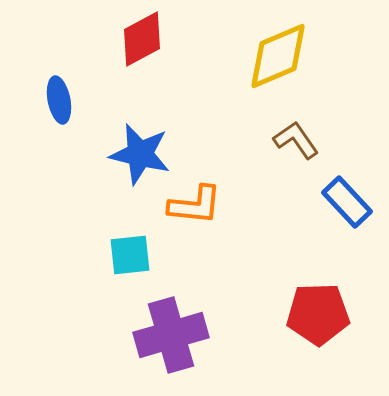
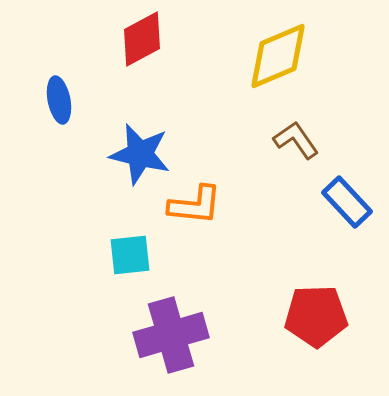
red pentagon: moved 2 px left, 2 px down
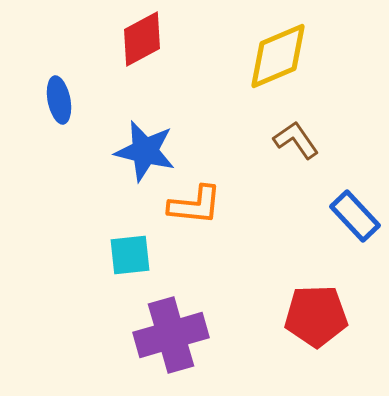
blue star: moved 5 px right, 3 px up
blue rectangle: moved 8 px right, 14 px down
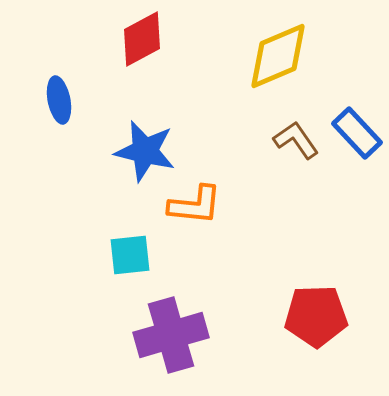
blue rectangle: moved 2 px right, 83 px up
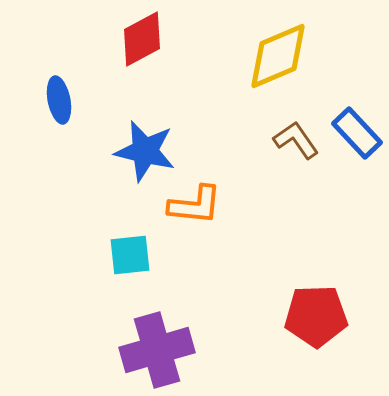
purple cross: moved 14 px left, 15 px down
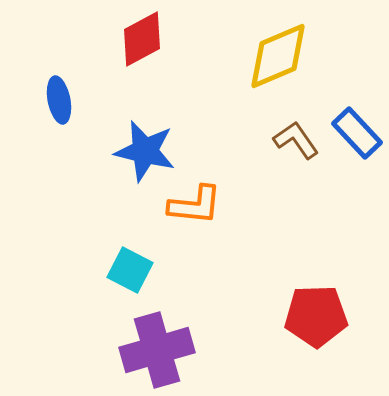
cyan square: moved 15 px down; rotated 33 degrees clockwise
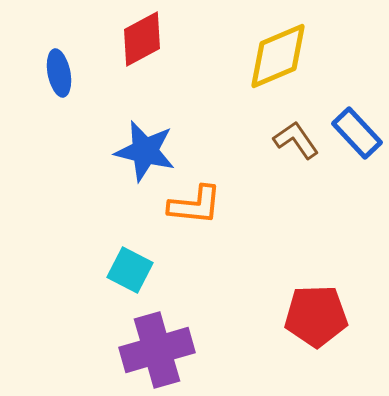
blue ellipse: moved 27 px up
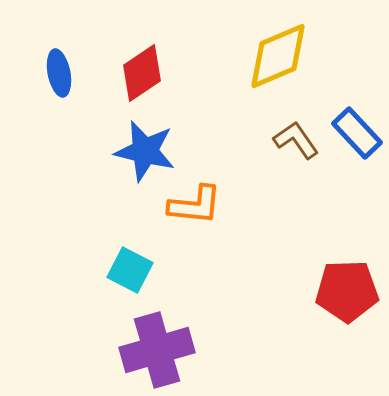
red diamond: moved 34 px down; rotated 6 degrees counterclockwise
red pentagon: moved 31 px right, 25 px up
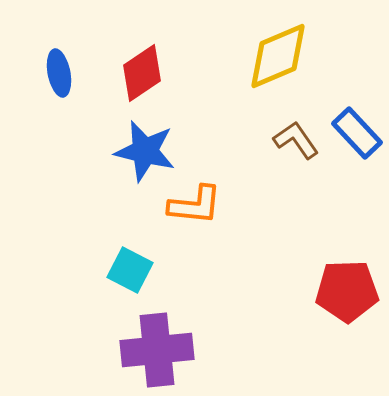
purple cross: rotated 10 degrees clockwise
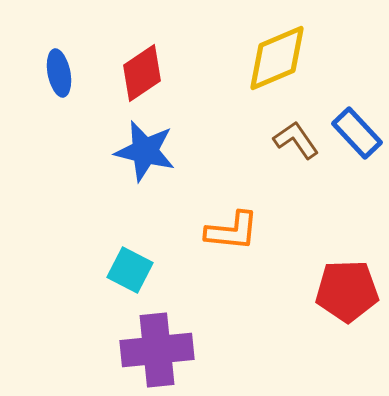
yellow diamond: moved 1 px left, 2 px down
orange L-shape: moved 37 px right, 26 px down
